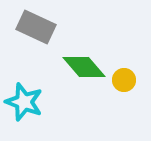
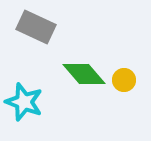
green diamond: moved 7 px down
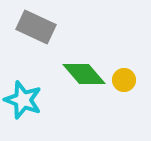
cyan star: moved 1 px left, 2 px up
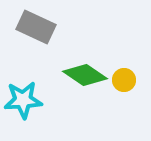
green diamond: moved 1 px right, 1 px down; rotated 15 degrees counterclockwise
cyan star: rotated 24 degrees counterclockwise
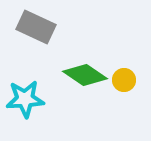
cyan star: moved 2 px right, 1 px up
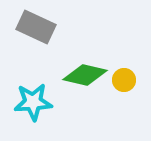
green diamond: rotated 21 degrees counterclockwise
cyan star: moved 8 px right, 3 px down
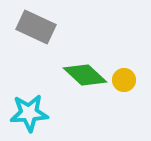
green diamond: rotated 30 degrees clockwise
cyan star: moved 4 px left, 11 px down
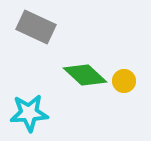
yellow circle: moved 1 px down
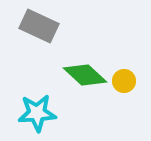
gray rectangle: moved 3 px right, 1 px up
cyan star: moved 8 px right
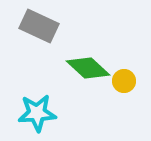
green diamond: moved 3 px right, 7 px up
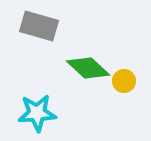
gray rectangle: rotated 9 degrees counterclockwise
